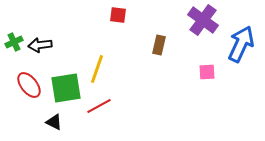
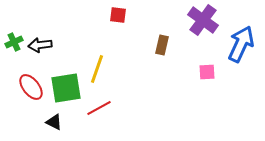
brown rectangle: moved 3 px right
red ellipse: moved 2 px right, 2 px down
red line: moved 2 px down
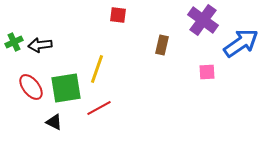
blue arrow: moved 1 px up; rotated 30 degrees clockwise
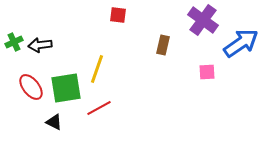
brown rectangle: moved 1 px right
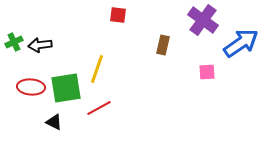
red ellipse: rotated 48 degrees counterclockwise
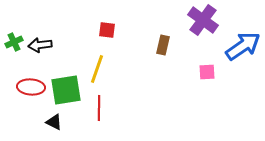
red square: moved 11 px left, 15 px down
blue arrow: moved 2 px right, 3 px down
green square: moved 2 px down
red line: rotated 60 degrees counterclockwise
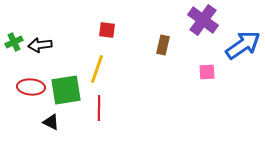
blue arrow: moved 1 px up
black triangle: moved 3 px left
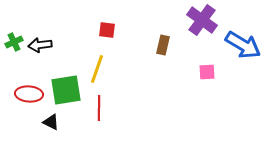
purple cross: moved 1 px left
blue arrow: rotated 66 degrees clockwise
red ellipse: moved 2 px left, 7 px down
